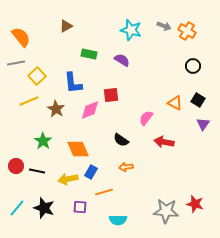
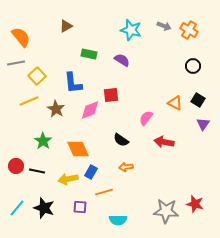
orange cross: moved 2 px right, 1 px up
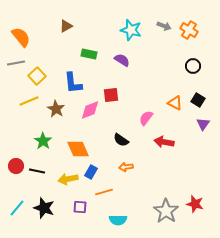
gray star: rotated 30 degrees clockwise
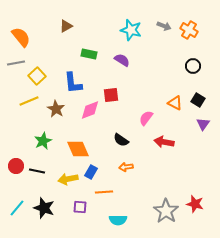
green star: rotated 12 degrees clockwise
orange line: rotated 12 degrees clockwise
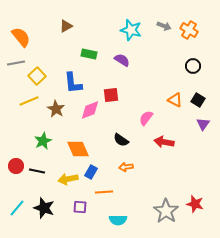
orange triangle: moved 3 px up
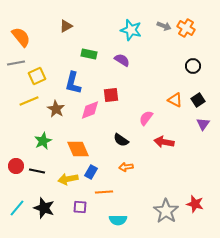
orange cross: moved 3 px left, 2 px up
yellow square: rotated 18 degrees clockwise
blue L-shape: rotated 20 degrees clockwise
black square: rotated 24 degrees clockwise
